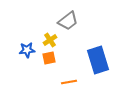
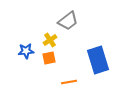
blue star: moved 1 px left, 1 px down
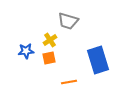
gray trapezoid: rotated 55 degrees clockwise
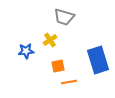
gray trapezoid: moved 4 px left, 4 px up
orange square: moved 9 px right, 8 px down
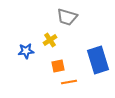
gray trapezoid: moved 3 px right
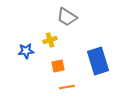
gray trapezoid: rotated 15 degrees clockwise
yellow cross: rotated 16 degrees clockwise
blue rectangle: moved 1 px down
orange line: moved 2 px left, 5 px down
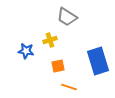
blue star: rotated 14 degrees clockwise
orange line: moved 2 px right; rotated 28 degrees clockwise
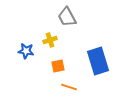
gray trapezoid: rotated 30 degrees clockwise
